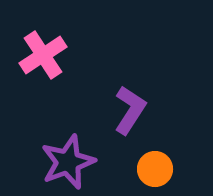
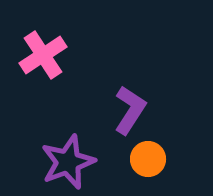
orange circle: moved 7 px left, 10 px up
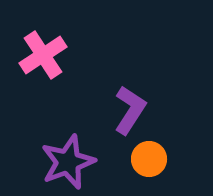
orange circle: moved 1 px right
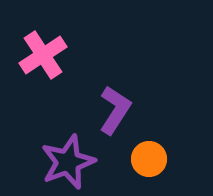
purple L-shape: moved 15 px left
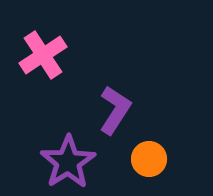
purple star: rotated 12 degrees counterclockwise
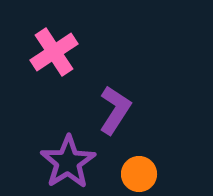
pink cross: moved 11 px right, 3 px up
orange circle: moved 10 px left, 15 px down
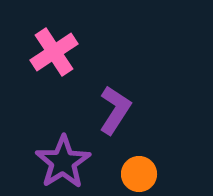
purple star: moved 5 px left
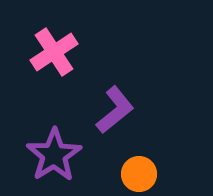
purple L-shape: rotated 18 degrees clockwise
purple star: moved 9 px left, 7 px up
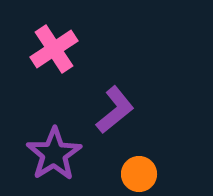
pink cross: moved 3 px up
purple star: moved 1 px up
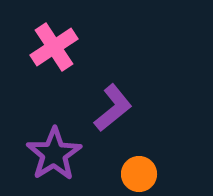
pink cross: moved 2 px up
purple L-shape: moved 2 px left, 2 px up
